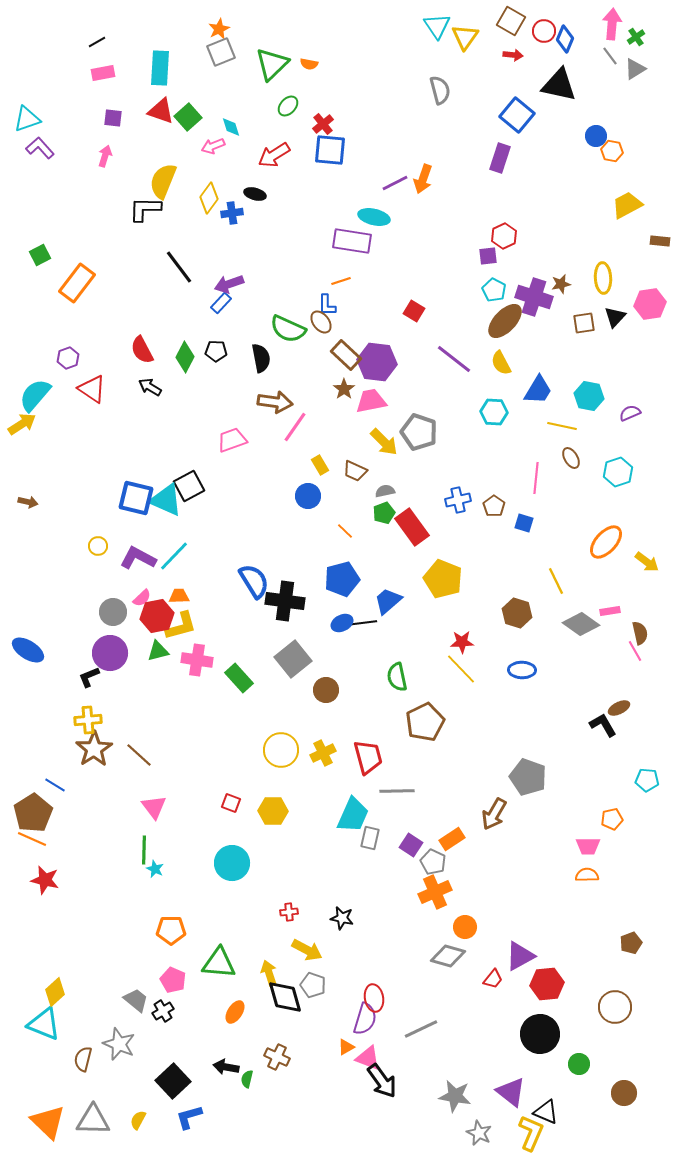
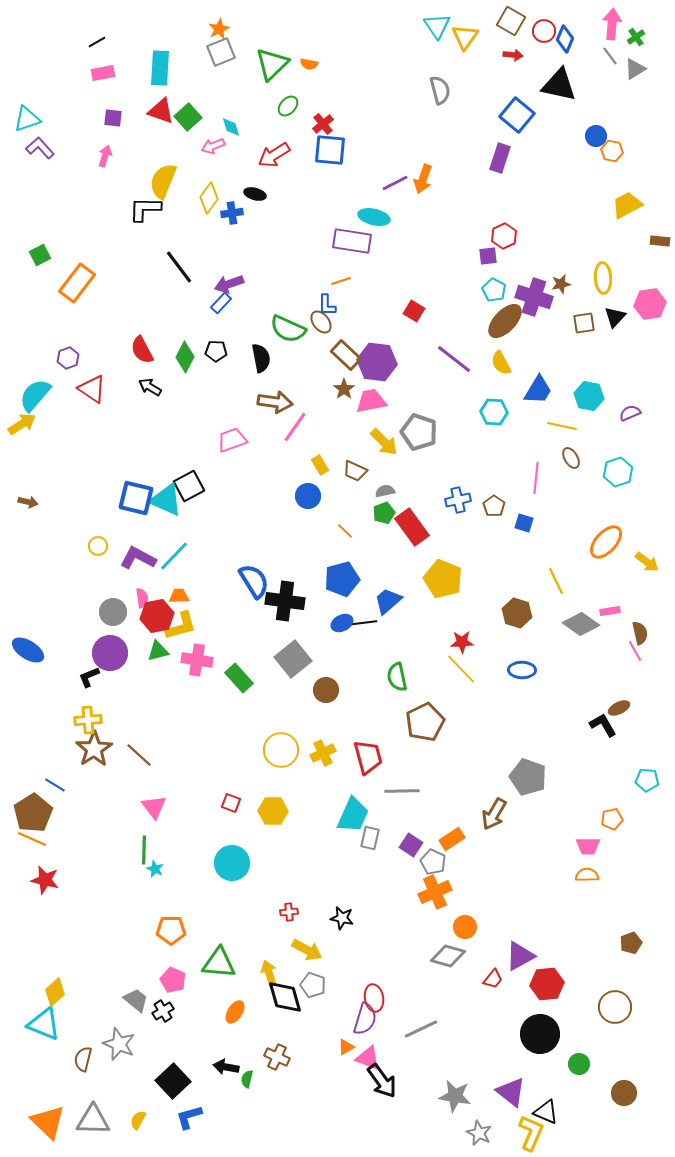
pink semicircle at (142, 598): rotated 54 degrees counterclockwise
gray line at (397, 791): moved 5 px right
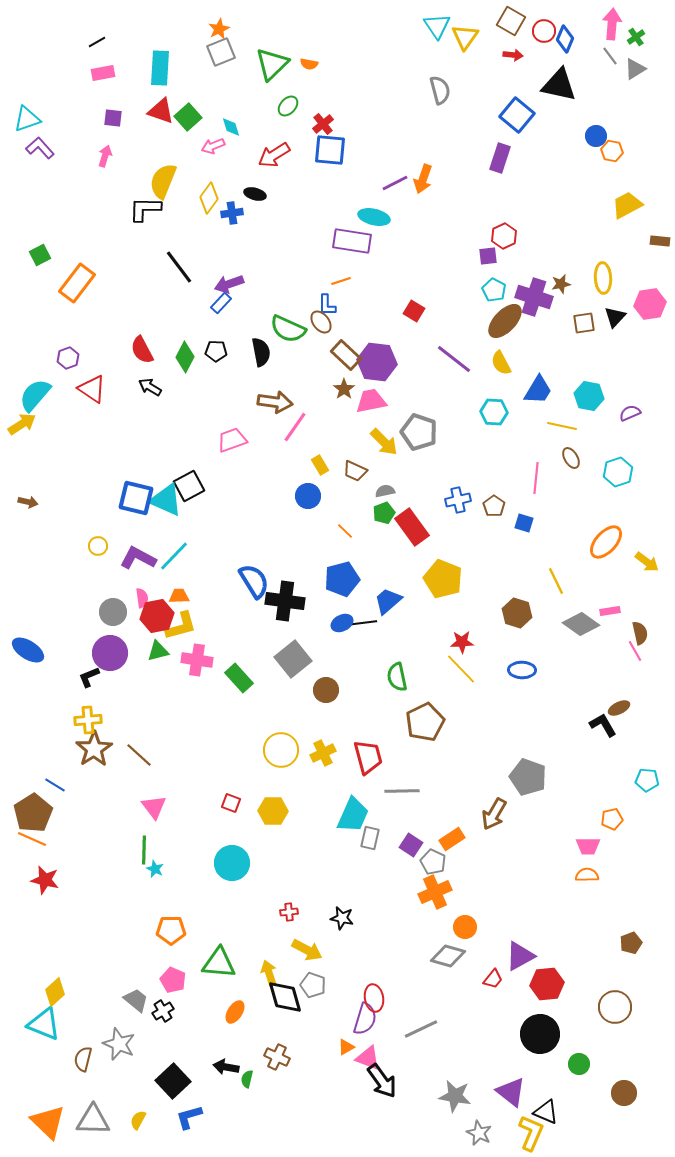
black semicircle at (261, 358): moved 6 px up
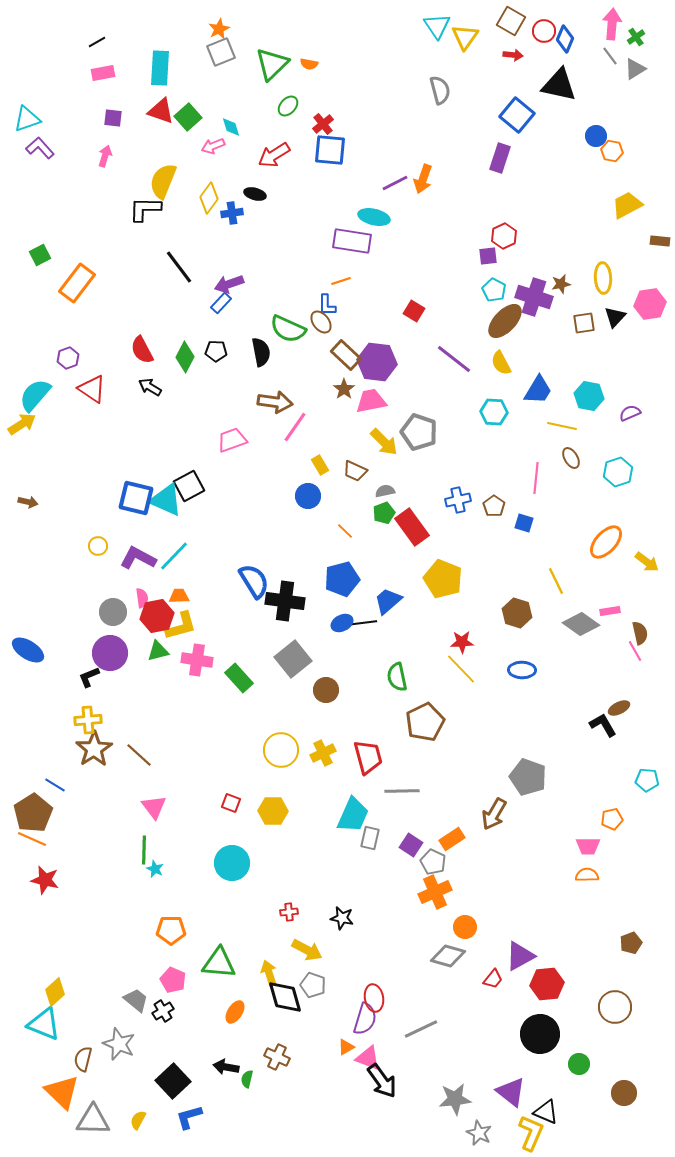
gray star at (455, 1096): moved 3 px down; rotated 16 degrees counterclockwise
orange triangle at (48, 1122): moved 14 px right, 30 px up
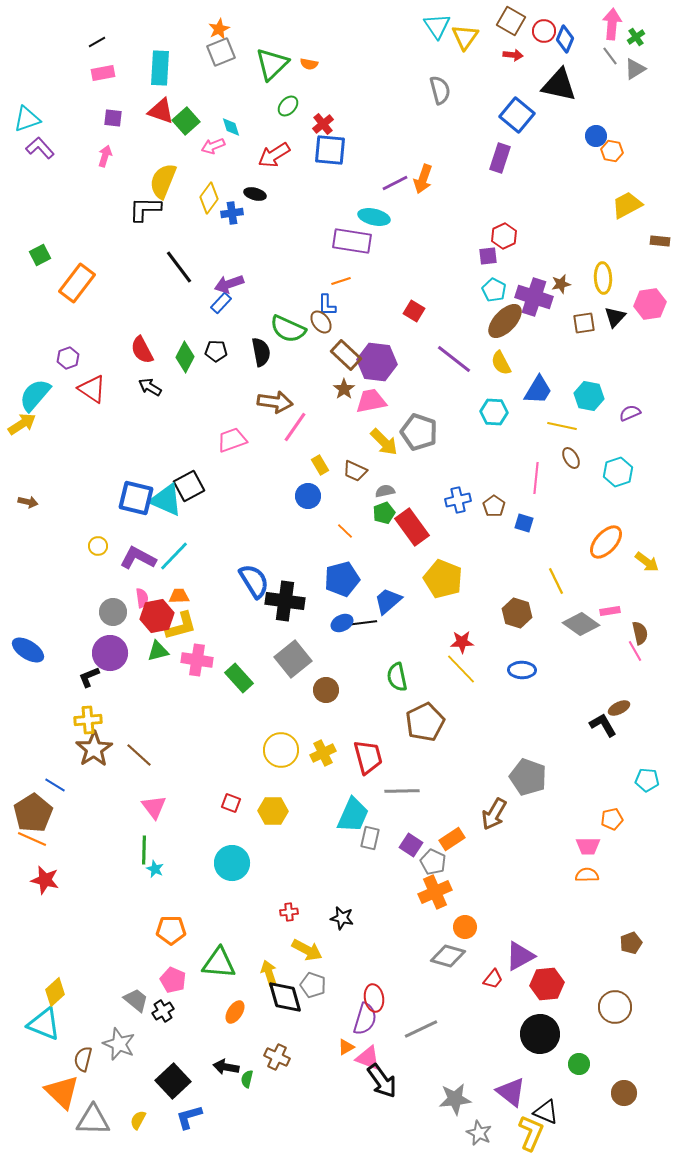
green square at (188, 117): moved 2 px left, 4 px down
